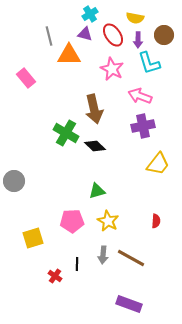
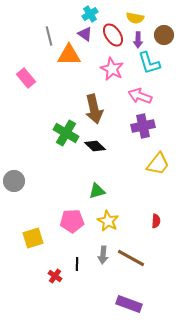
purple triangle: rotated 21 degrees clockwise
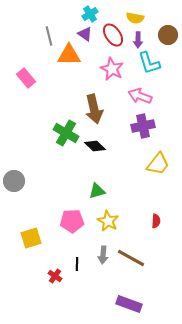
brown circle: moved 4 px right
yellow square: moved 2 px left
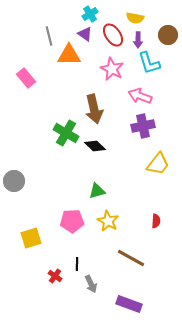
gray arrow: moved 12 px left, 29 px down; rotated 30 degrees counterclockwise
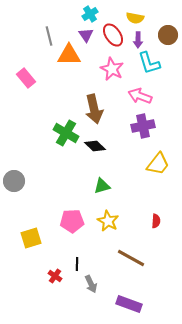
purple triangle: moved 1 px right, 1 px down; rotated 21 degrees clockwise
green triangle: moved 5 px right, 5 px up
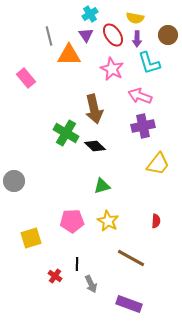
purple arrow: moved 1 px left, 1 px up
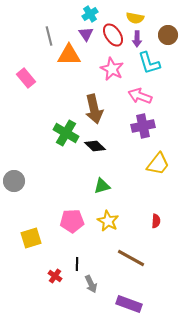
purple triangle: moved 1 px up
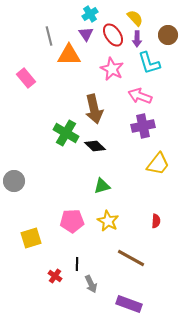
yellow semicircle: rotated 144 degrees counterclockwise
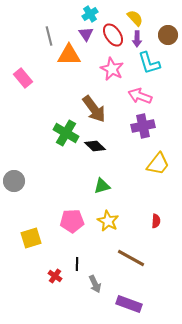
pink rectangle: moved 3 px left
brown arrow: rotated 24 degrees counterclockwise
gray arrow: moved 4 px right
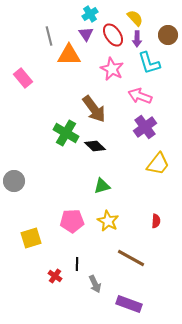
purple cross: moved 2 px right, 1 px down; rotated 25 degrees counterclockwise
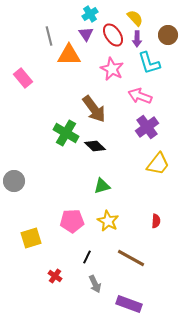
purple cross: moved 2 px right
black line: moved 10 px right, 7 px up; rotated 24 degrees clockwise
